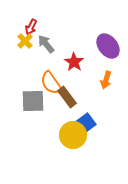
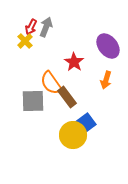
gray arrow: moved 17 px up; rotated 60 degrees clockwise
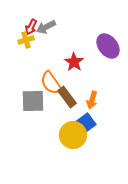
gray arrow: rotated 138 degrees counterclockwise
yellow cross: moved 1 px right, 1 px up; rotated 28 degrees clockwise
orange arrow: moved 14 px left, 20 px down
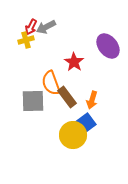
orange semicircle: rotated 15 degrees clockwise
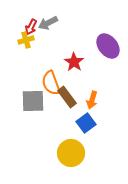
gray arrow: moved 2 px right, 4 px up
yellow circle: moved 2 px left, 18 px down
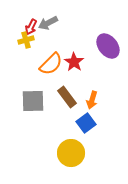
orange semicircle: moved 19 px up; rotated 115 degrees counterclockwise
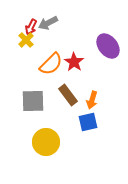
yellow cross: rotated 28 degrees counterclockwise
brown rectangle: moved 1 px right, 2 px up
blue square: moved 2 px right, 1 px up; rotated 24 degrees clockwise
yellow circle: moved 25 px left, 11 px up
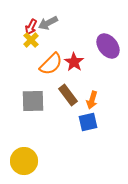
yellow cross: moved 5 px right
yellow circle: moved 22 px left, 19 px down
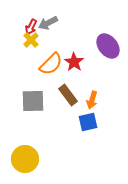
yellow circle: moved 1 px right, 2 px up
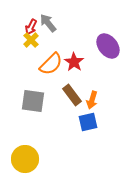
gray arrow: rotated 78 degrees clockwise
brown rectangle: moved 4 px right
gray square: rotated 10 degrees clockwise
